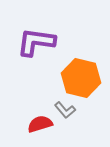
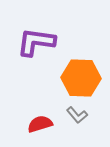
orange hexagon: rotated 12 degrees counterclockwise
gray L-shape: moved 12 px right, 5 px down
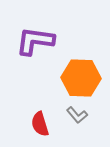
purple L-shape: moved 1 px left, 1 px up
red semicircle: rotated 90 degrees counterclockwise
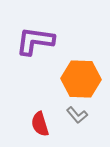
orange hexagon: moved 1 px down
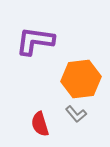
orange hexagon: rotated 9 degrees counterclockwise
gray L-shape: moved 1 px left, 1 px up
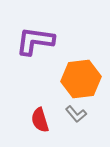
red semicircle: moved 4 px up
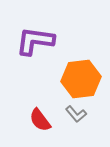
red semicircle: rotated 20 degrees counterclockwise
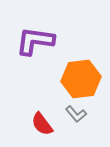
red semicircle: moved 2 px right, 4 px down
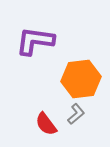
gray L-shape: rotated 90 degrees counterclockwise
red semicircle: moved 4 px right
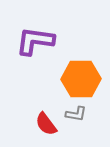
orange hexagon: rotated 6 degrees clockwise
gray L-shape: rotated 50 degrees clockwise
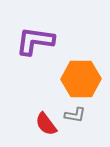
gray L-shape: moved 1 px left, 1 px down
